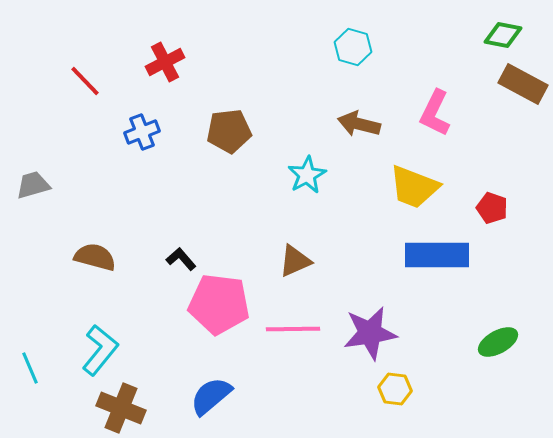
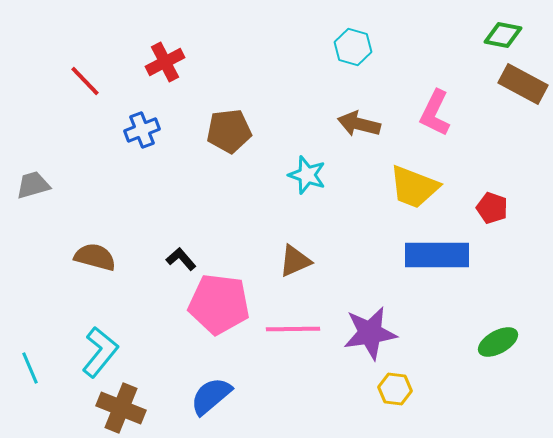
blue cross: moved 2 px up
cyan star: rotated 24 degrees counterclockwise
cyan L-shape: moved 2 px down
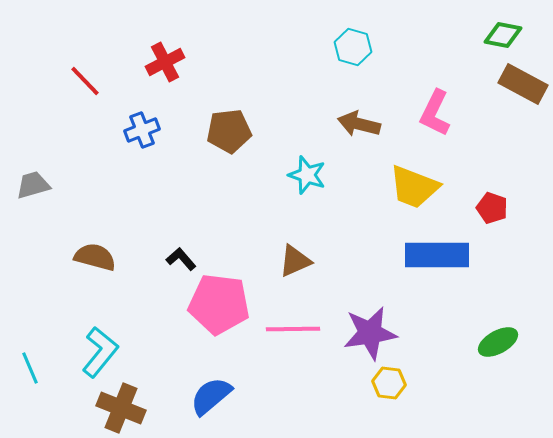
yellow hexagon: moved 6 px left, 6 px up
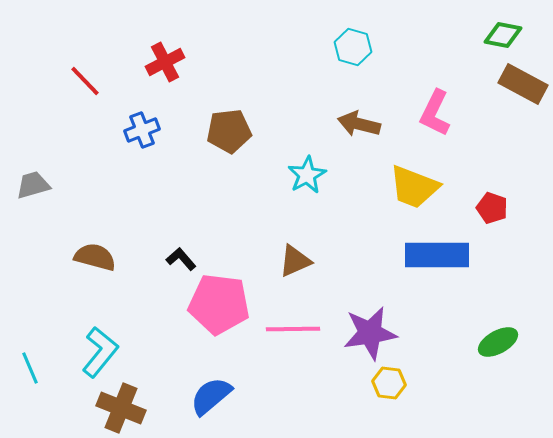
cyan star: rotated 24 degrees clockwise
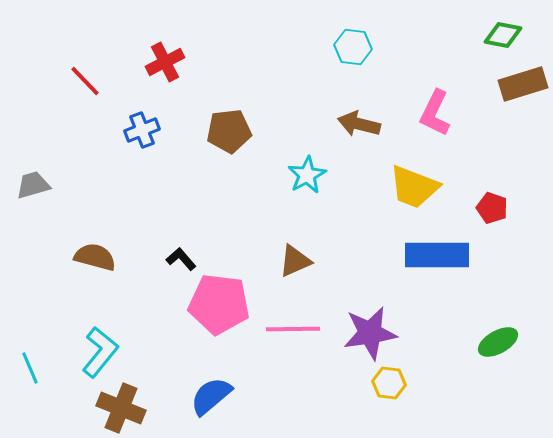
cyan hexagon: rotated 9 degrees counterclockwise
brown rectangle: rotated 45 degrees counterclockwise
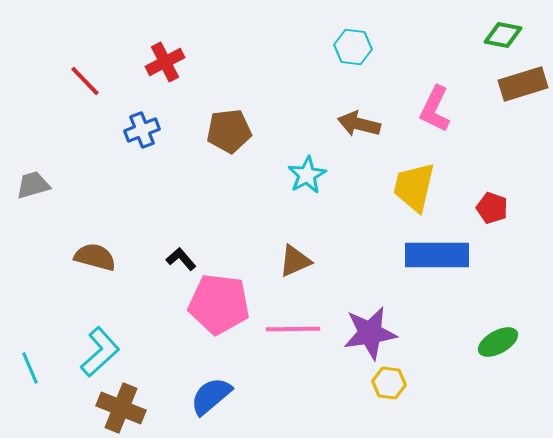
pink L-shape: moved 4 px up
yellow trapezoid: rotated 82 degrees clockwise
cyan L-shape: rotated 9 degrees clockwise
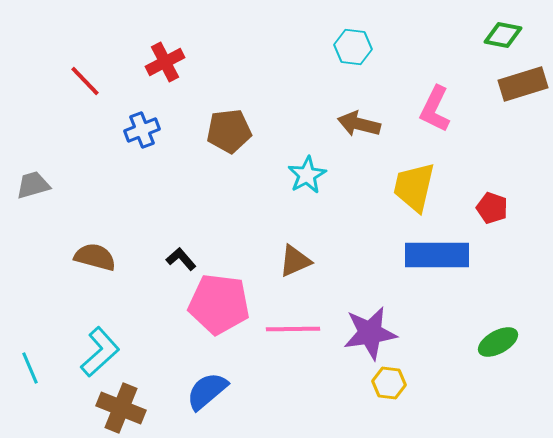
blue semicircle: moved 4 px left, 5 px up
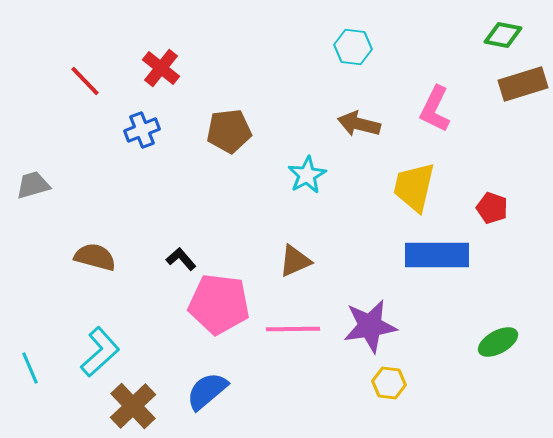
red cross: moved 4 px left, 6 px down; rotated 24 degrees counterclockwise
purple star: moved 7 px up
brown cross: moved 12 px right, 2 px up; rotated 24 degrees clockwise
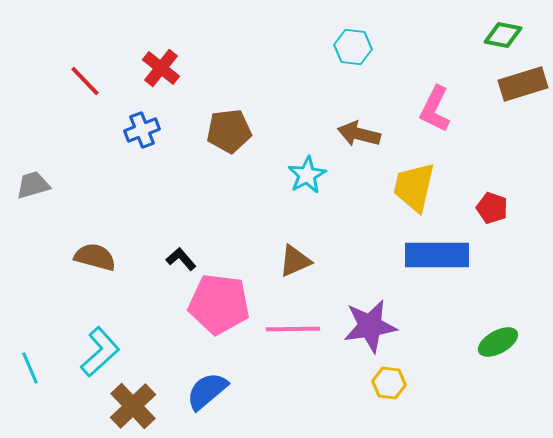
brown arrow: moved 10 px down
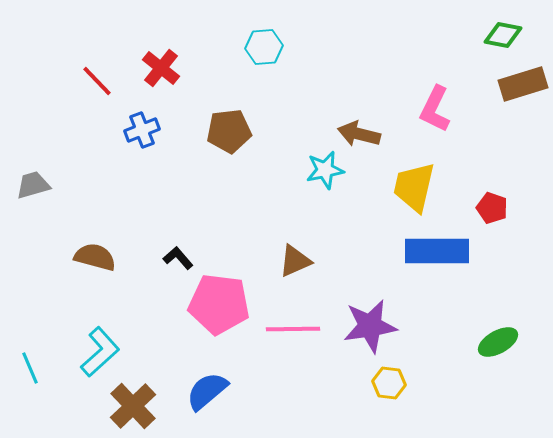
cyan hexagon: moved 89 px left; rotated 12 degrees counterclockwise
red line: moved 12 px right
cyan star: moved 18 px right, 5 px up; rotated 18 degrees clockwise
blue rectangle: moved 4 px up
black L-shape: moved 3 px left, 1 px up
